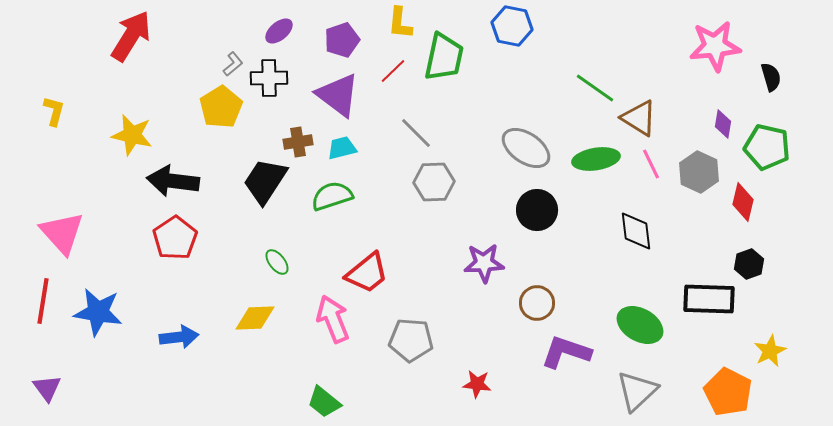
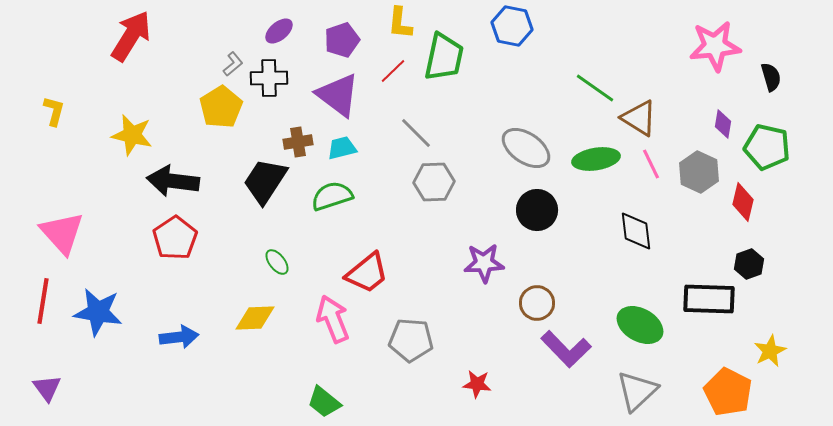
purple L-shape at (566, 352): moved 3 px up; rotated 153 degrees counterclockwise
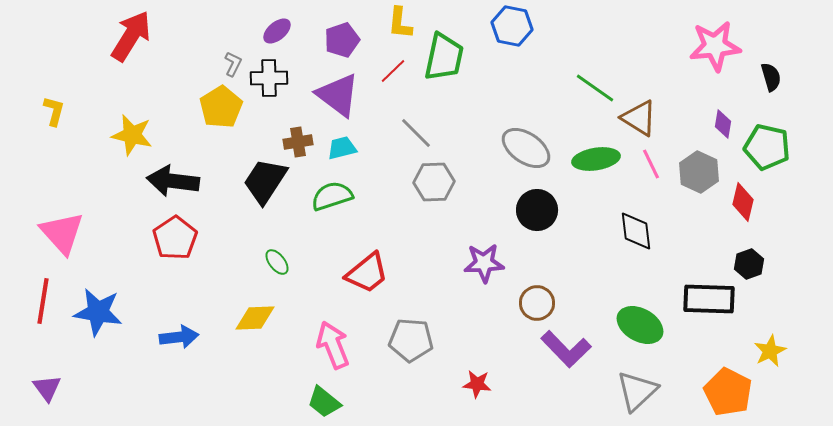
purple ellipse at (279, 31): moved 2 px left
gray L-shape at (233, 64): rotated 25 degrees counterclockwise
pink arrow at (333, 319): moved 26 px down
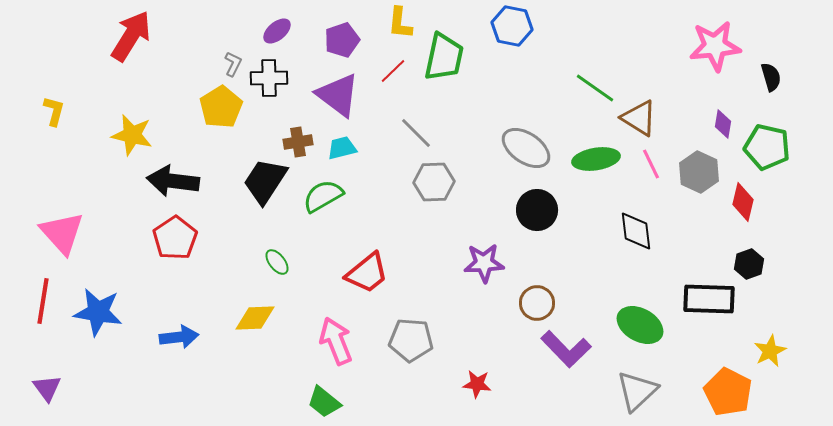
green semicircle at (332, 196): moved 9 px left; rotated 12 degrees counterclockwise
pink arrow at (333, 345): moved 3 px right, 4 px up
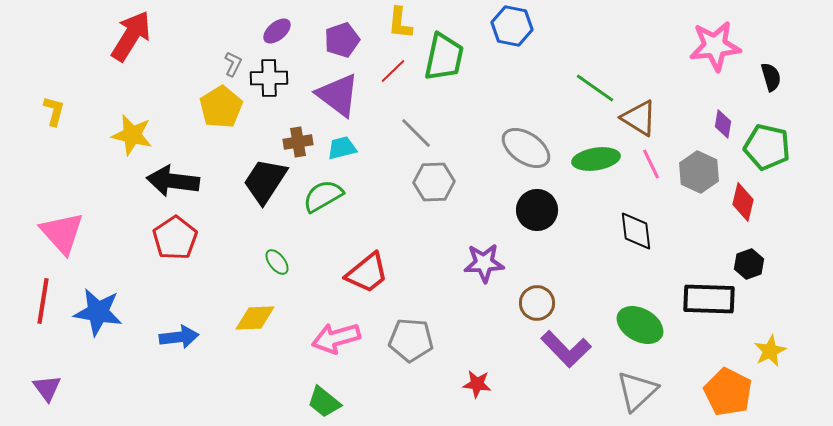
pink arrow at (336, 341): moved 3 px up; rotated 84 degrees counterclockwise
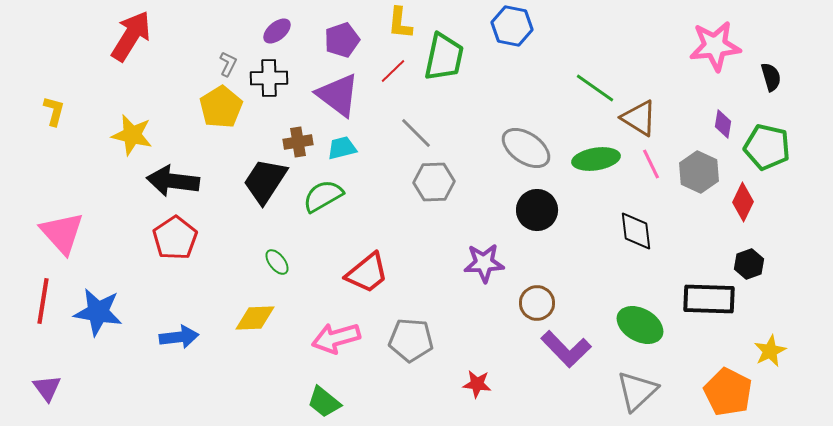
gray L-shape at (233, 64): moved 5 px left
red diamond at (743, 202): rotated 12 degrees clockwise
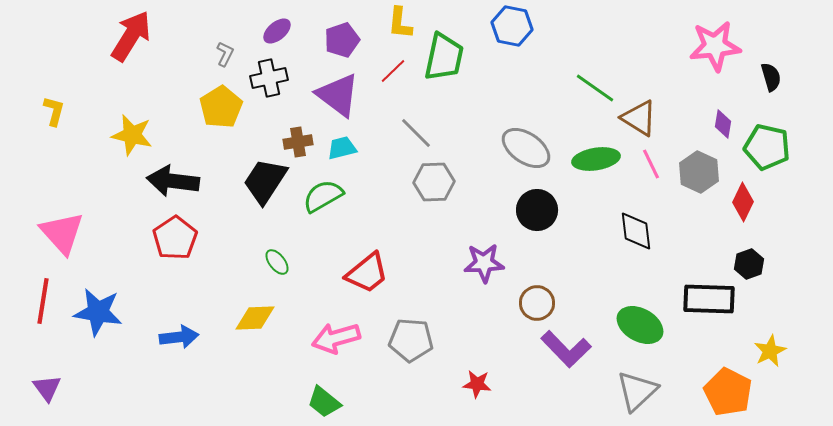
gray L-shape at (228, 64): moved 3 px left, 10 px up
black cross at (269, 78): rotated 12 degrees counterclockwise
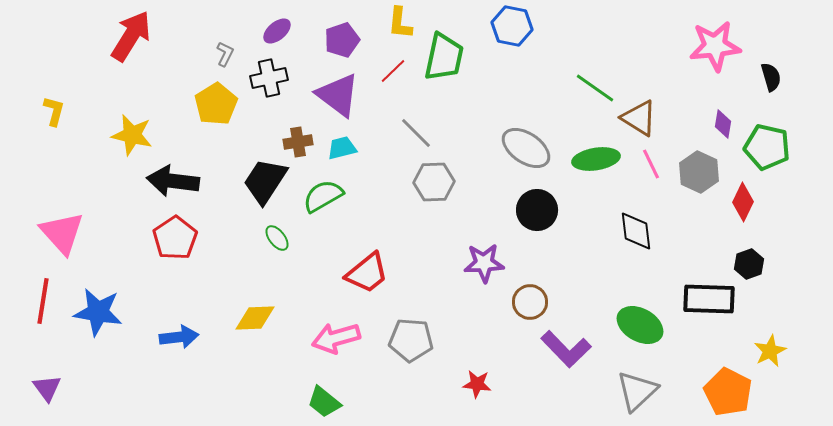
yellow pentagon at (221, 107): moved 5 px left, 3 px up
green ellipse at (277, 262): moved 24 px up
brown circle at (537, 303): moved 7 px left, 1 px up
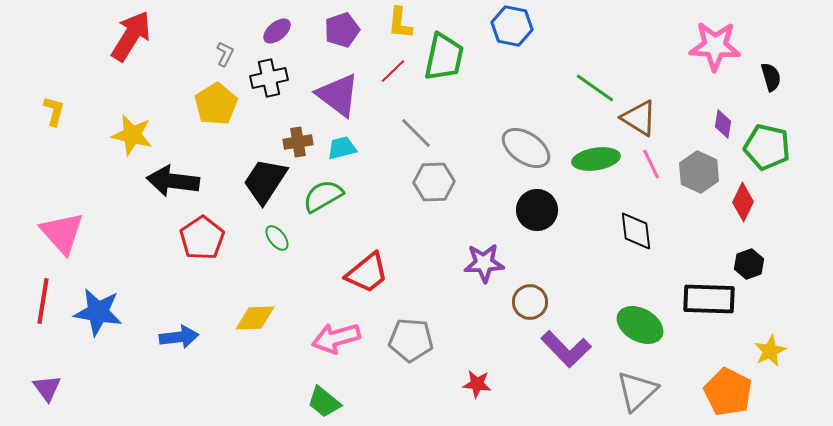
purple pentagon at (342, 40): moved 10 px up
pink star at (715, 46): rotated 9 degrees clockwise
red pentagon at (175, 238): moved 27 px right
